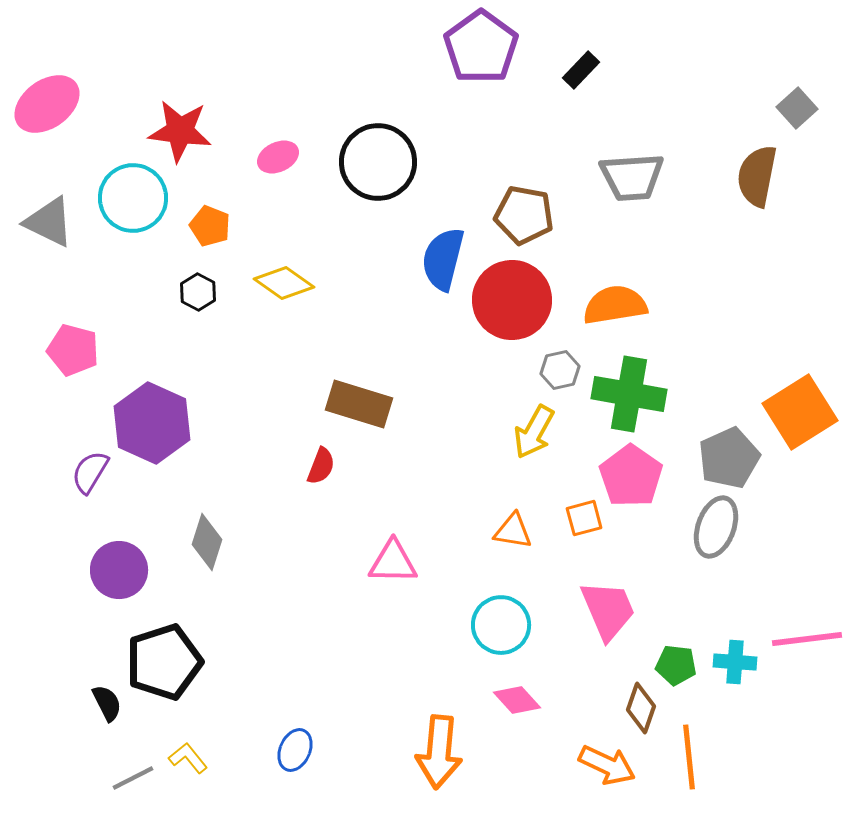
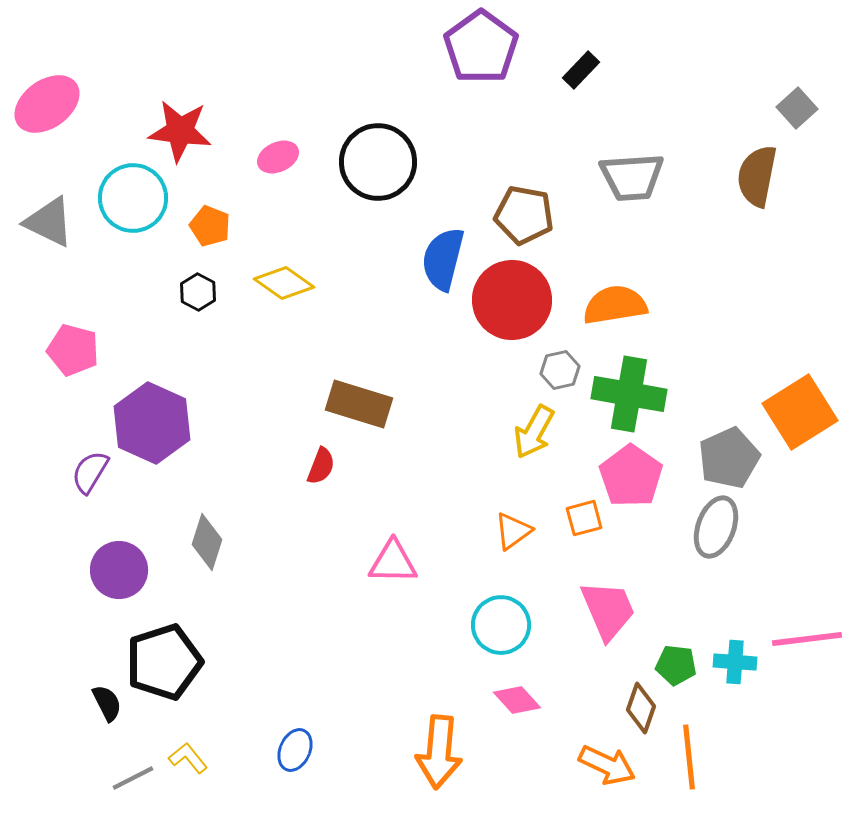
orange triangle at (513, 531): rotated 45 degrees counterclockwise
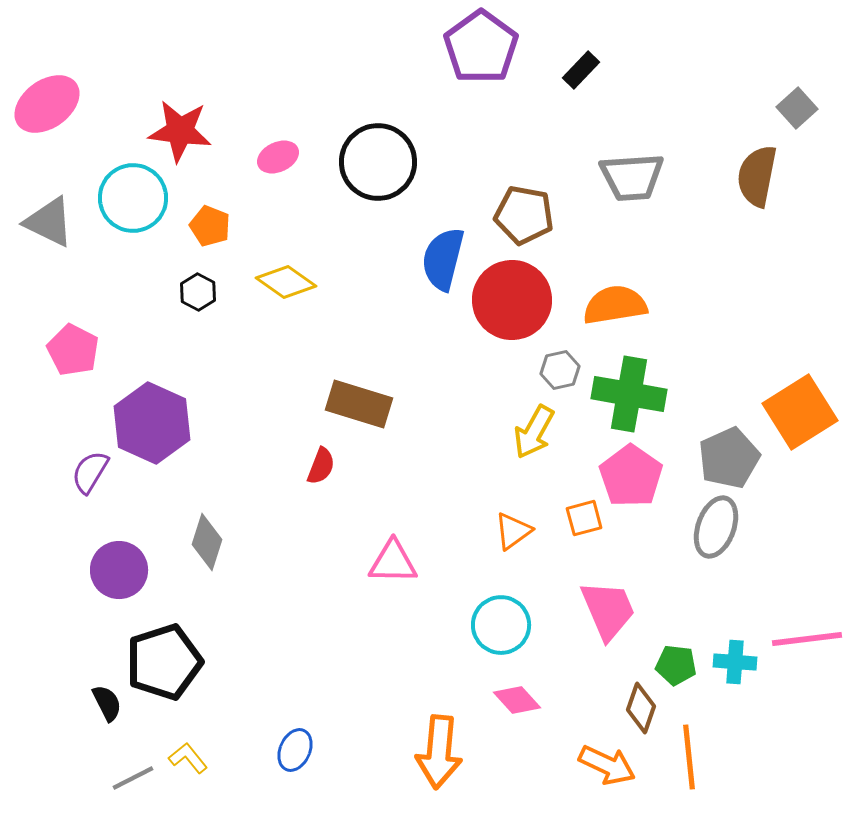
yellow diamond at (284, 283): moved 2 px right, 1 px up
pink pentagon at (73, 350): rotated 12 degrees clockwise
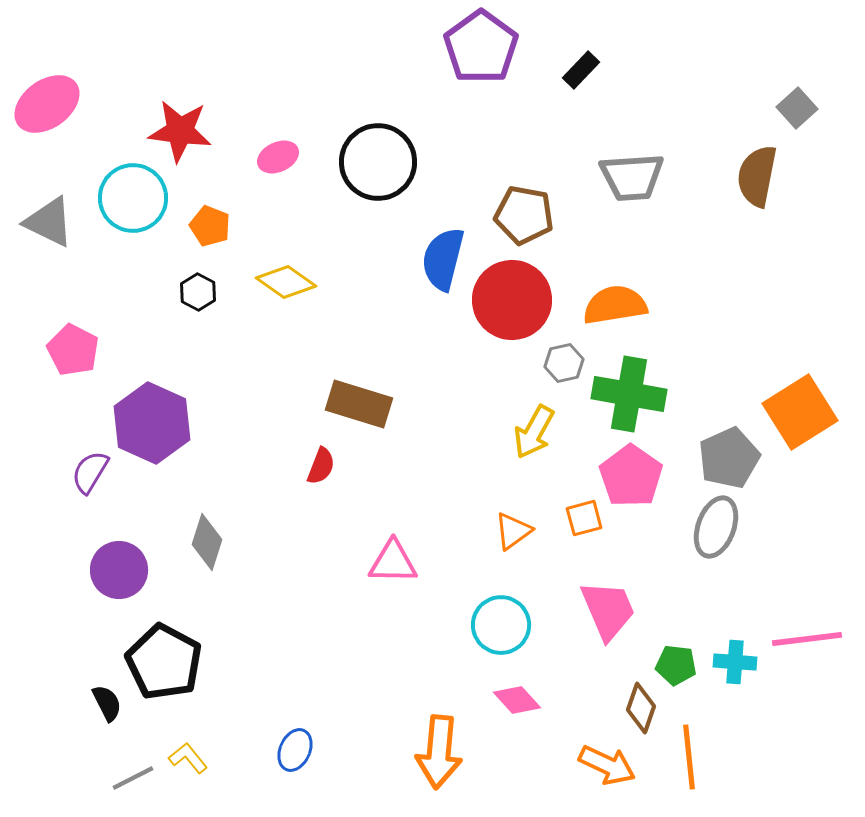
gray hexagon at (560, 370): moved 4 px right, 7 px up
black pentagon at (164, 662): rotated 26 degrees counterclockwise
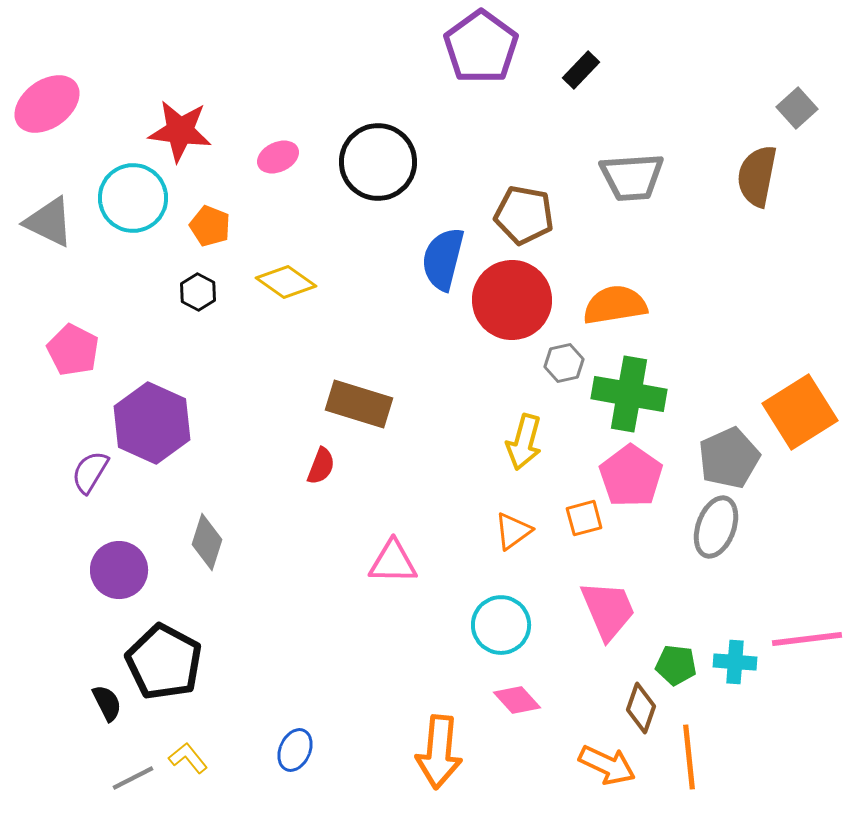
yellow arrow at (534, 432): moved 10 px left, 10 px down; rotated 14 degrees counterclockwise
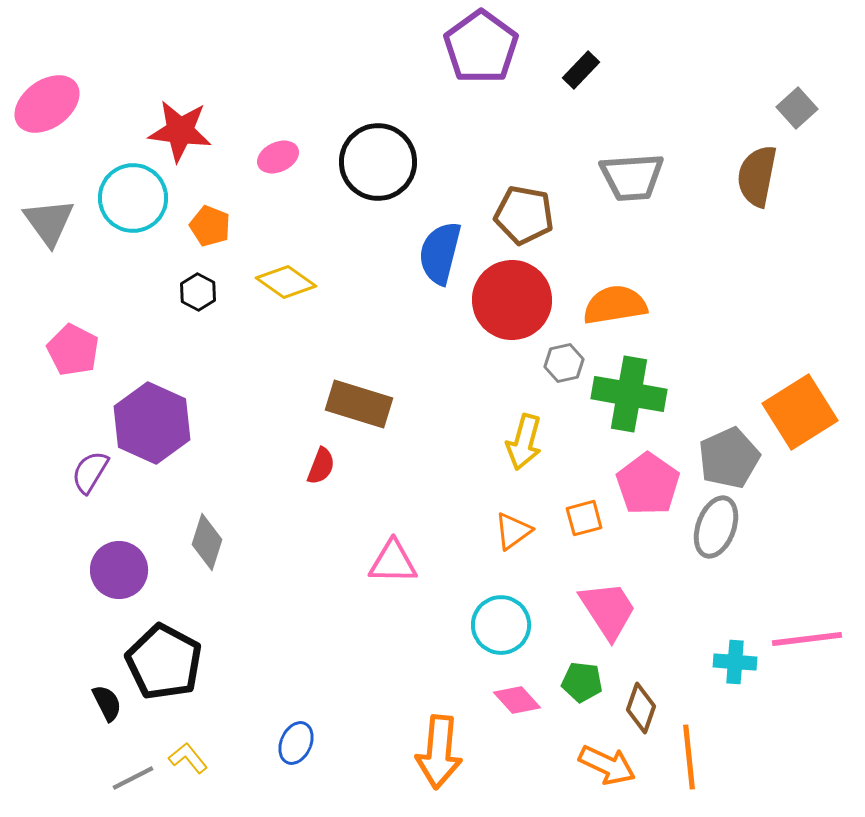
gray triangle at (49, 222): rotated 28 degrees clockwise
blue semicircle at (443, 259): moved 3 px left, 6 px up
pink pentagon at (631, 476): moved 17 px right, 8 px down
pink trapezoid at (608, 610): rotated 10 degrees counterclockwise
green pentagon at (676, 665): moved 94 px left, 17 px down
blue ellipse at (295, 750): moved 1 px right, 7 px up
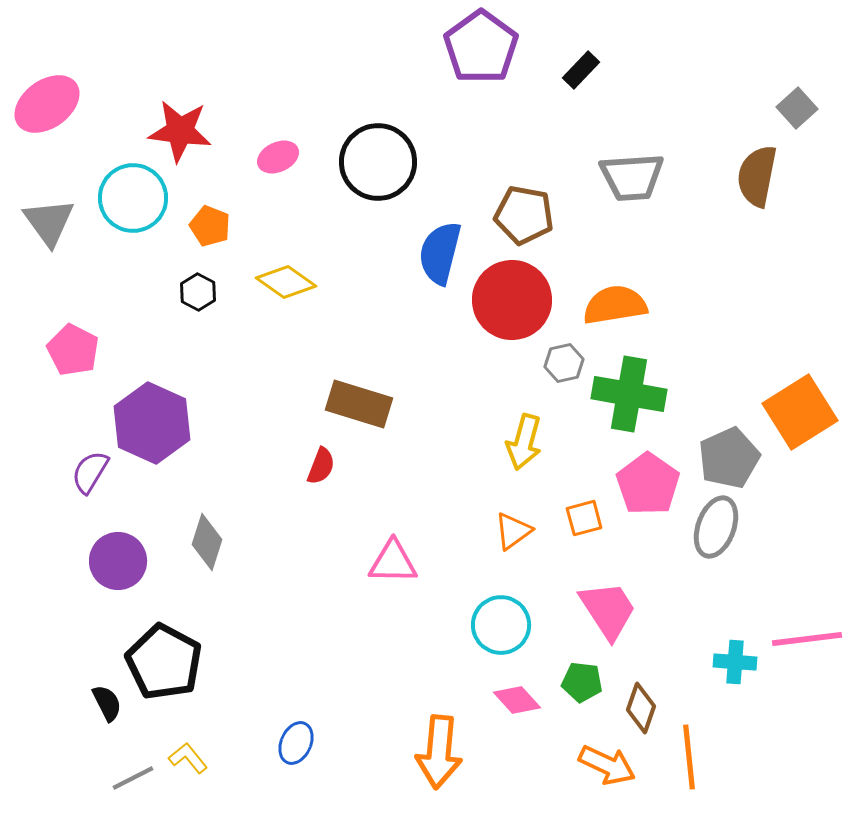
purple circle at (119, 570): moved 1 px left, 9 px up
